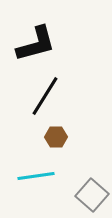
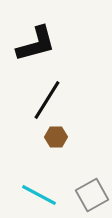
black line: moved 2 px right, 4 px down
cyan line: moved 3 px right, 19 px down; rotated 36 degrees clockwise
gray square: rotated 20 degrees clockwise
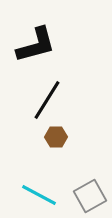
black L-shape: moved 1 px down
gray square: moved 2 px left, 1 px down
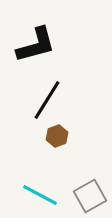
brown hexagon: moved 1 px right, 1 px up; rotated 20 degrees counterclockwise
cyan line: moved 1 px right
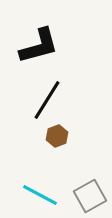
black L-shape: moved 3 px right, 1 px down
